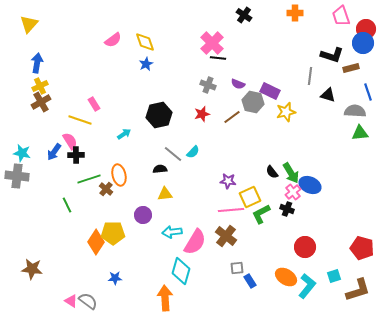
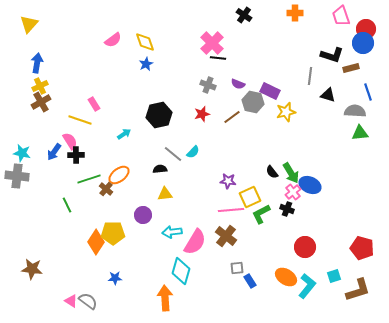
orange ellipse at (119, 175): rotated 65 degrees clockwise
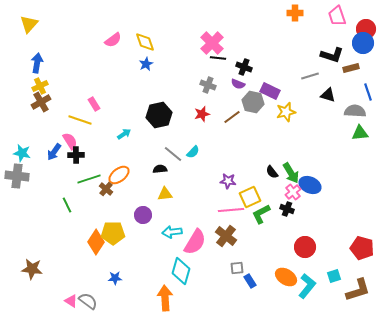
black cross at (244, 15): moved 52 px down; rotated 14 degrees counterclockwise
pink trapezoid at (341, 16): moved 4 px left
gray line at (310, 76): rotated 66 degrees clockwise
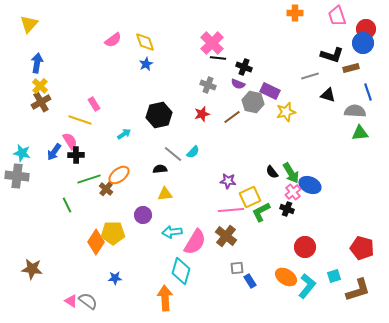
yellow cross at (40, 86): rotated 21 degrees counterclockwise
green L-shape at (261, 214): moved 2 px up
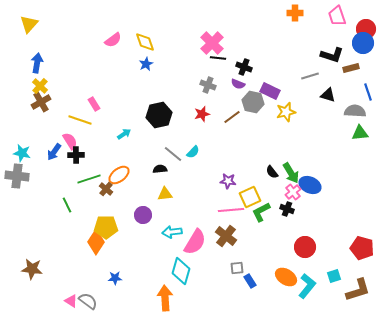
yellow pentagon at (113, 233): moved 7 px left, 6 px up
